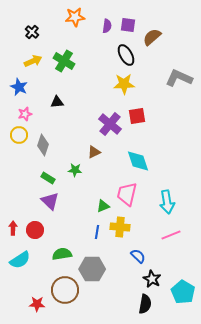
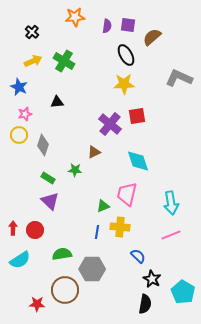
cyan arrow: moved 4 px right, 1 px down
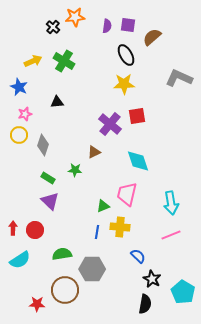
black cross: moved 21 px right, 5 px up
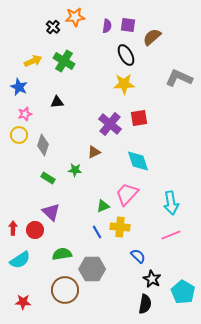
red square: moved 2 px right, 2 px down
pink trapezoid: rotated 30 degrees clockwise
purple triangle: moved 1 px right, 11 px down
blue line: rotated 40 degrees counterclockwise
red star: moved 14 px left, 2 px up
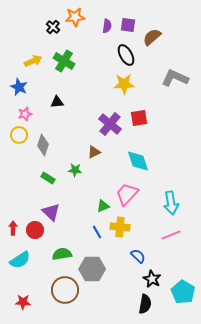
gray L-shape: moved 4 px left
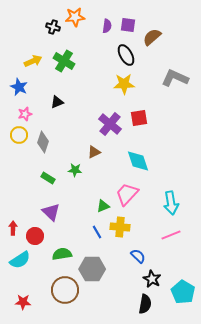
black cross: rotated 24 degrees counterclockwise
black triangle: rotated 16 degrees counterclockwise
gray diamond: moved 3 px up
red circle: moved 6 px down
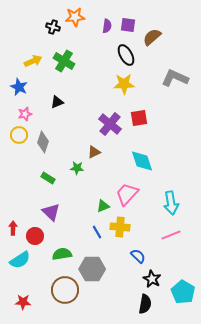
cyan diamond: moved 4 px right
green star: moved 2 px right, 2 px up
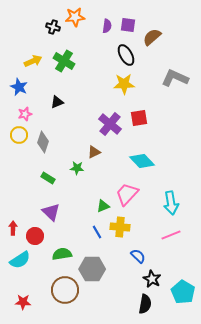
cyan diamond: rotated 25 degrees counterclockwise
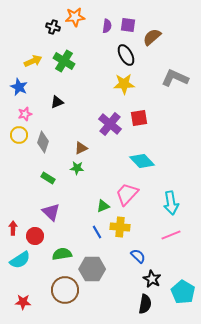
brown triangle: moved 13 px left, 4 px up
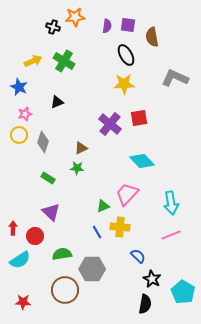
brown semicircle: rotated 60 degrees counterclockwise
